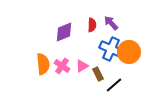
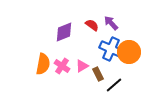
red semicircle: rotated 56 degrees counterclockwise
orange semicircle: rotated 15 degrees clockwise
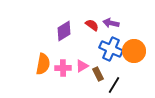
purple arrow: rotated 35 degrees counterclockwise
purple diamond: moved 1 px up; rotated 10 degrees counterclockwise
orange circle: moved 5 px right, 1 px up
pink cross: moved 1 px right, 2 px down; rotated 35 degrees counterclockwise
black line: rotated 18 degrees counterclockwise
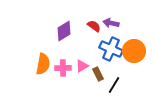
red semicircle: moved 2 px right, 1 px down
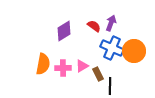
purple arrow: rotated 98 degrees clockwise
blue cross: moved 1 px right, 1 px up
black line: moved 4 px left, 1 px down; rotated 30 degrees counterclockwise
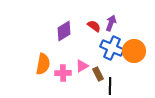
pink cross: moved 5 px down
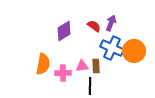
pink triangle: rotated 24 degrees clockwise
brown rectangle: moved 2 px left, 8 px up; rotated 24 degrees clockwise
black line: moved 20 px left
